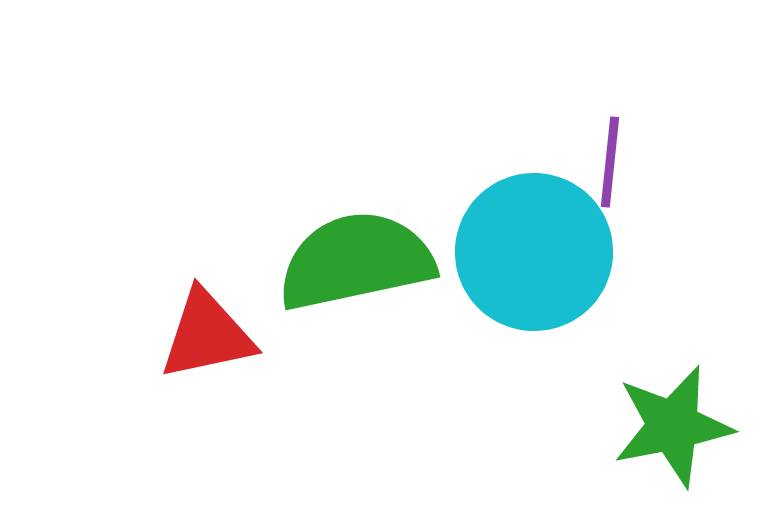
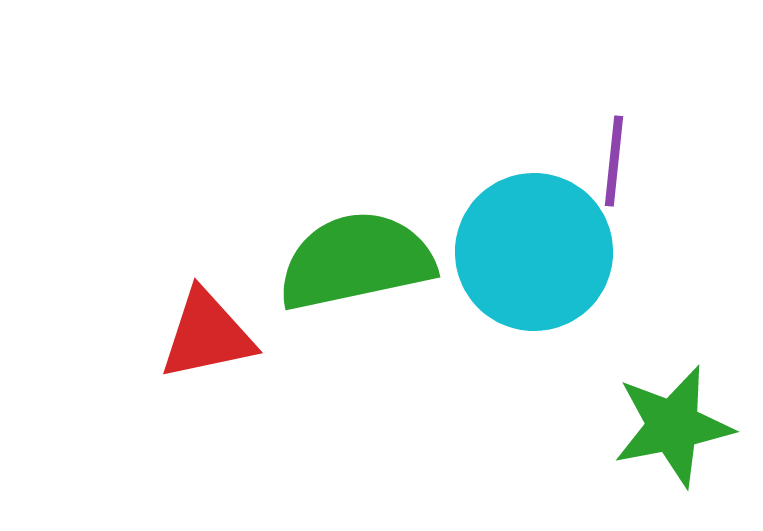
purple line: moved 4 px right, 1 px up
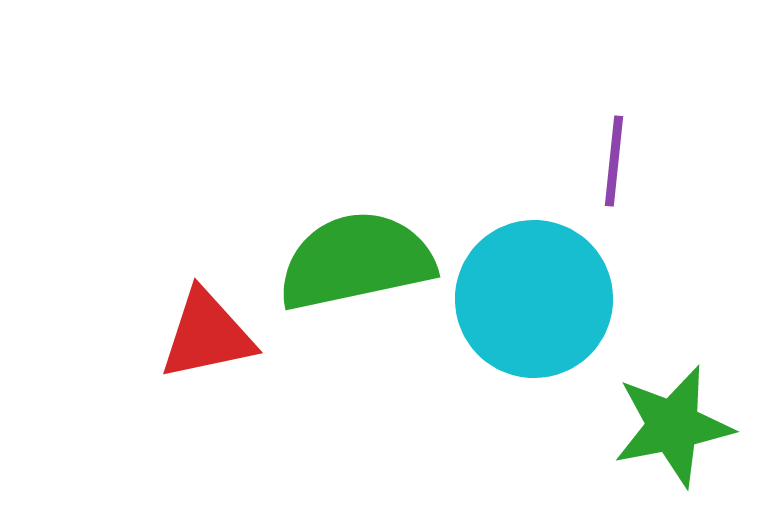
cyan circle: moved 47 px down
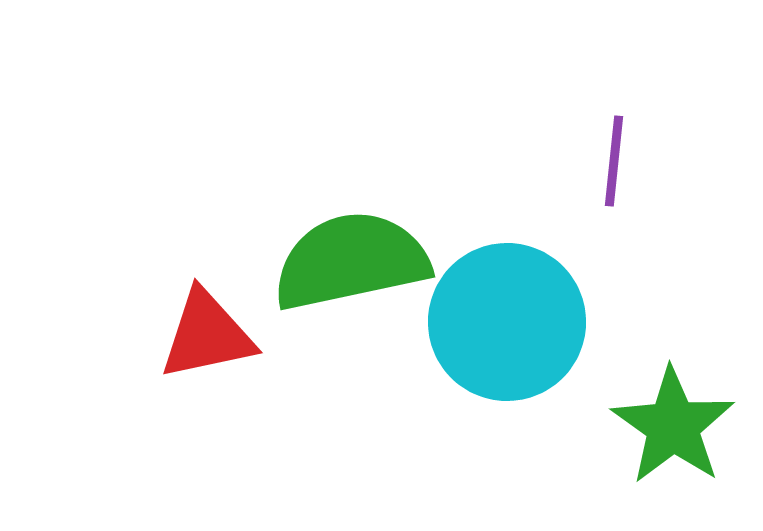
green semicircle: moved 5 px left
cyan circle: moved 27 px left, 23 px down
green star: rotated 26 degrees counterclockwise
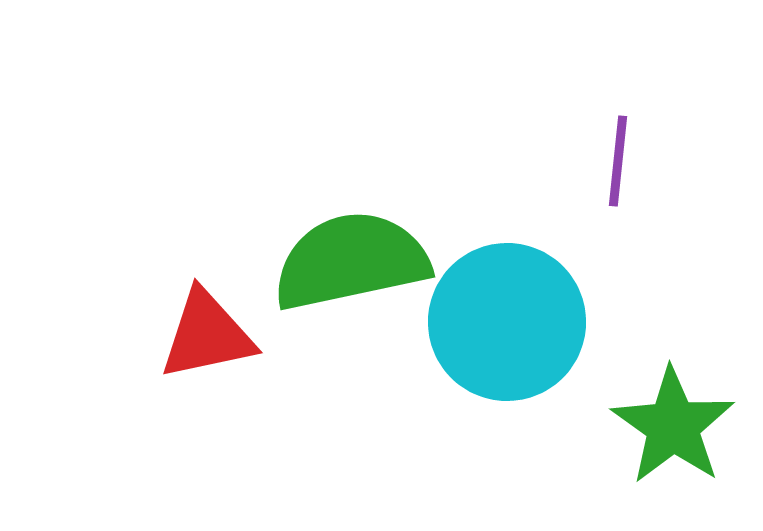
purple line: moved 4 px right
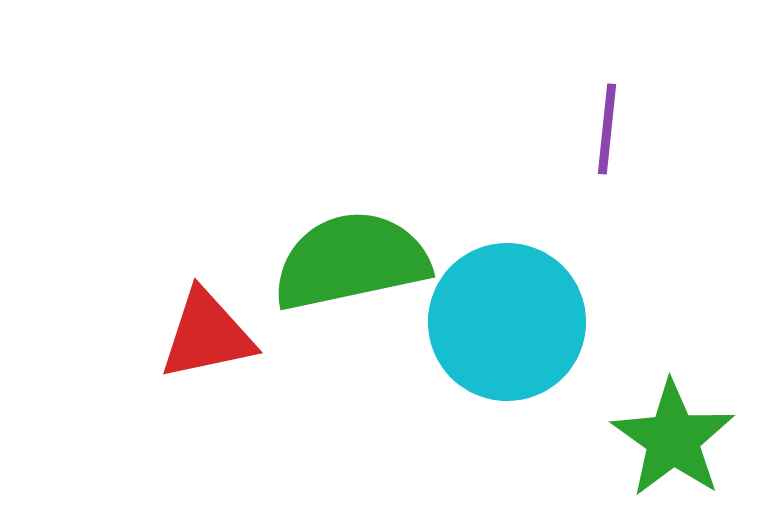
purple line: moved 11 px left, 32 px up
green star: moved 13 px down
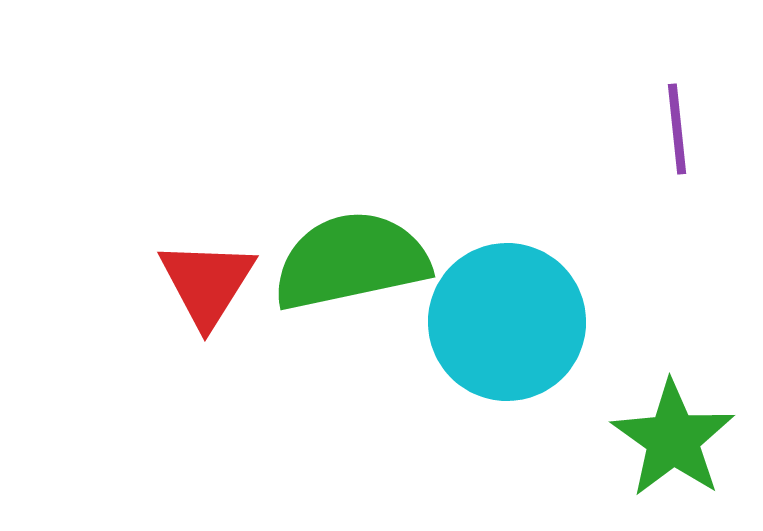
purple line: moved 70 px right; rotated 12 degrees counterclockwise
red triangle: moved 52 px up; rotated 46 degrees counterclockwise
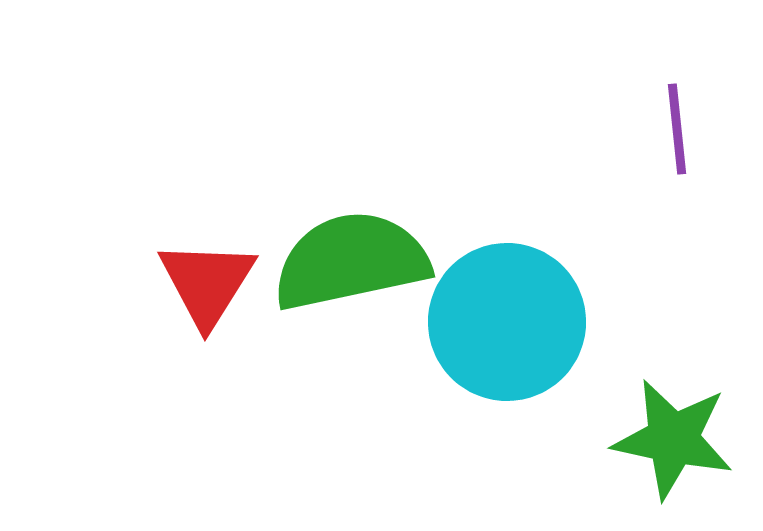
green star: rotated 23 degrees counterclockwise
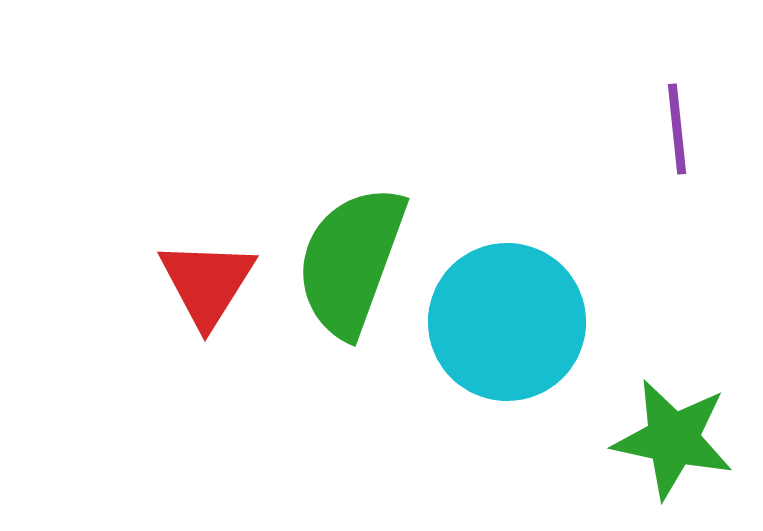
green semicircle: rotated 58 degrees counterclockwise
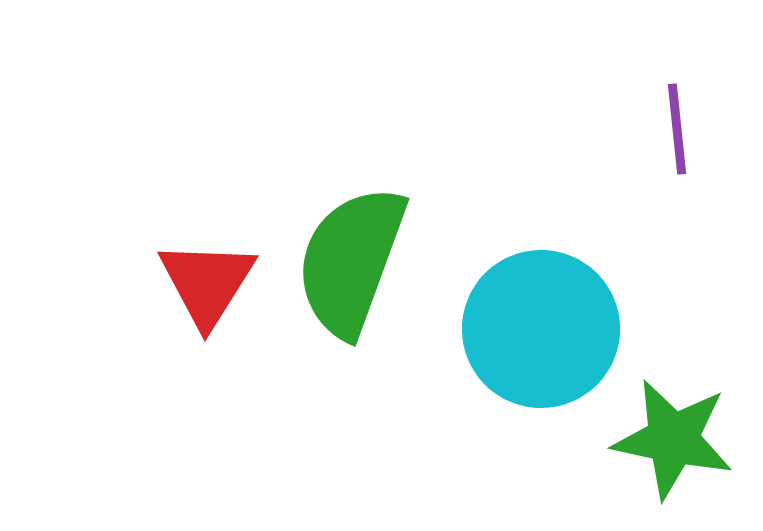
cyan circle: moved 34 px right, 7 px down
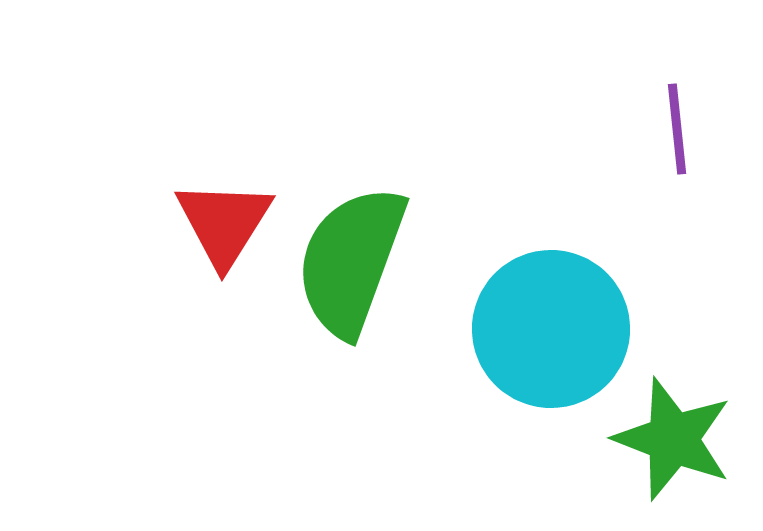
red triangle: moved 17 px right, 60 px up
cyan circle: moved 10 px right
green star: rotated 9 degrees clockwise
